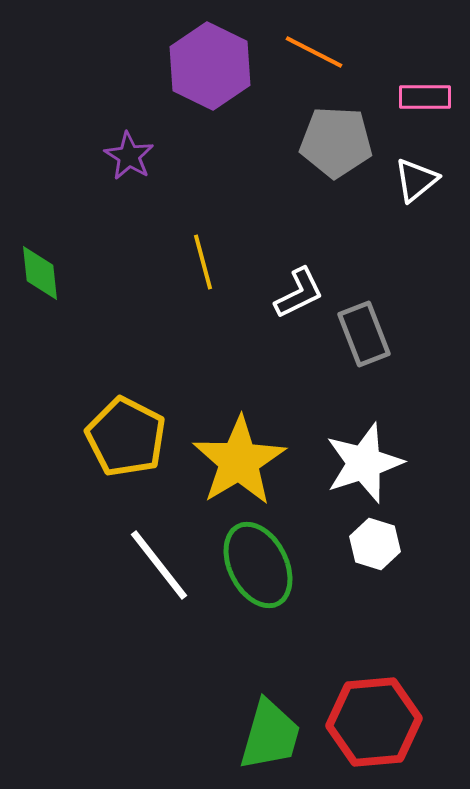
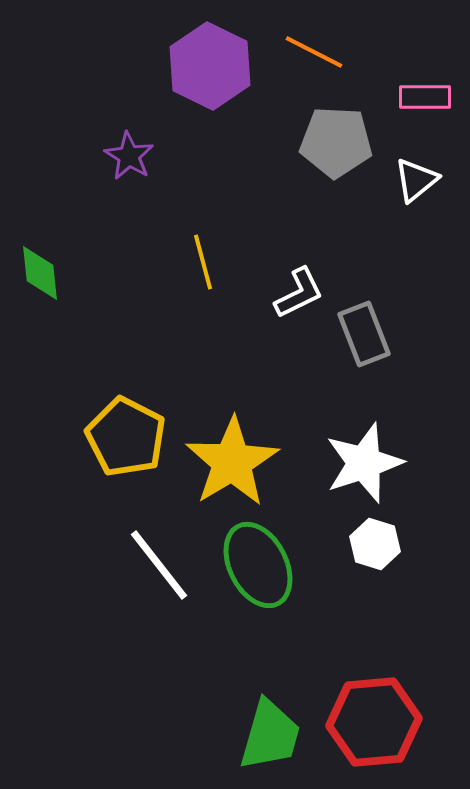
yellow star: moved 7 px left, 1 px down
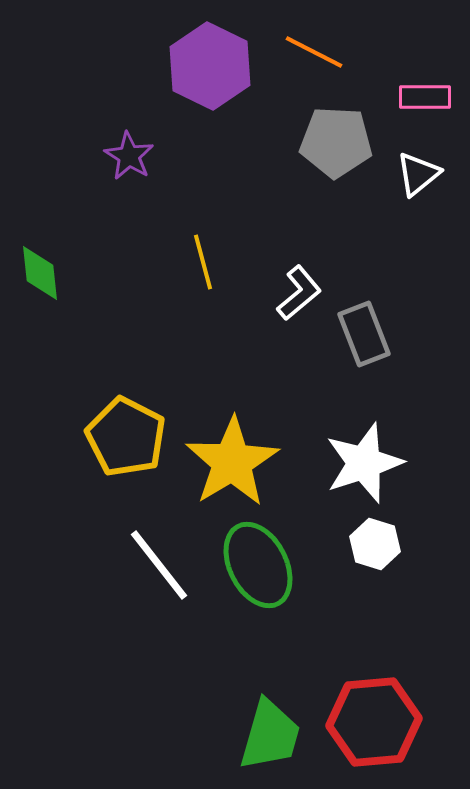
white triangle: moved 2 px right, 6 px up
white L-shape: rotated 14 degrees counterclockwise
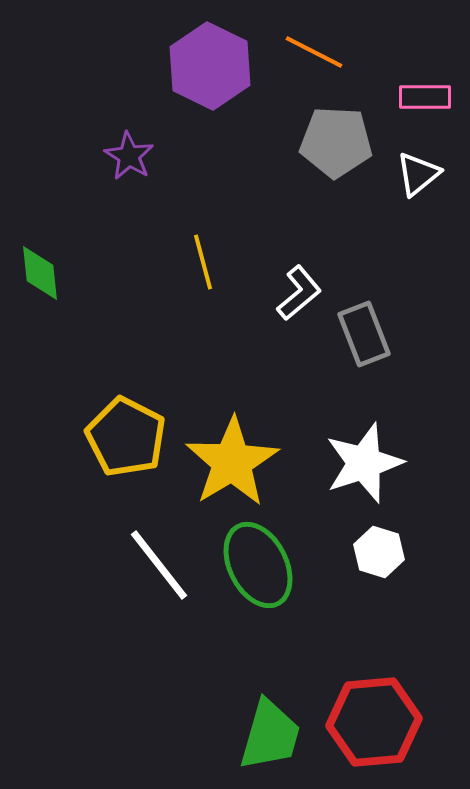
white hexagon: moved 4 px right, 8 px down
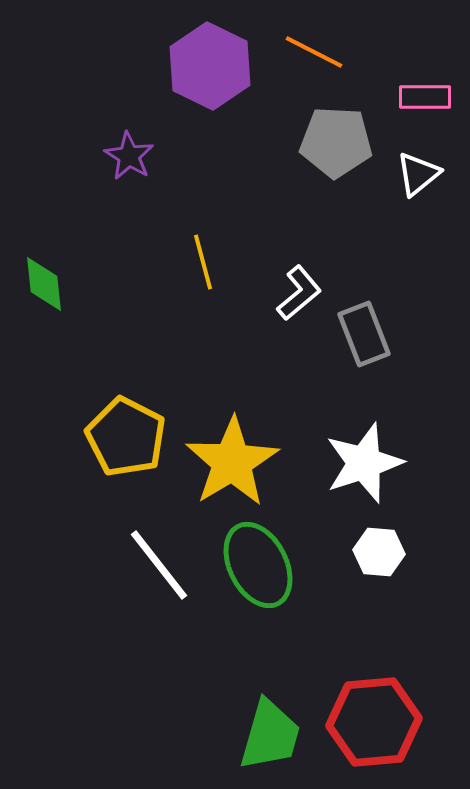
green diamond: moved 4 px right, 11 px down
white hexagon: rotated 12 degrees counterclockwise
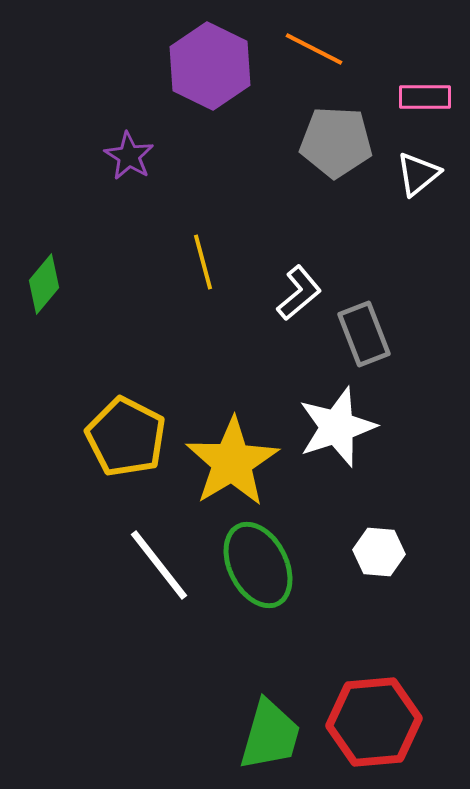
orange line: moved 3 px up
green diamond: rotated 46 degrees clockwise
white star: moved 27 px left, 36 px up
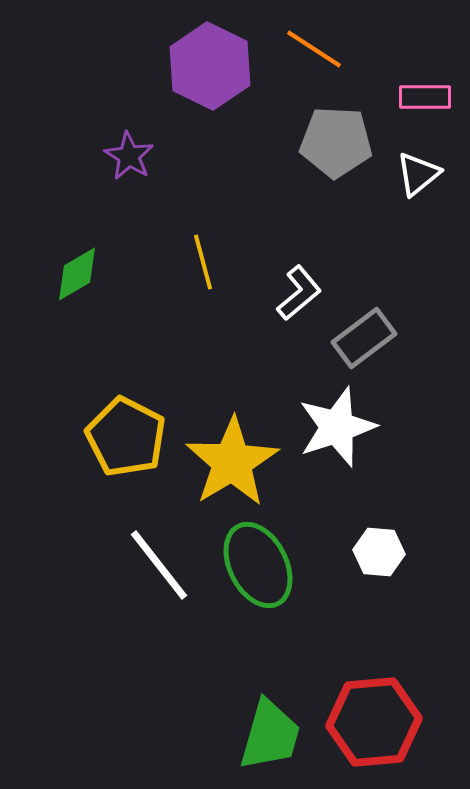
orange line: rotated 6 degrees clockwise
green diamond: moved 33 px right, 10 px up; rotated 20 degrees clockwise
gray rectangle: moved 4 px down; rotated 74 degrees clockwise
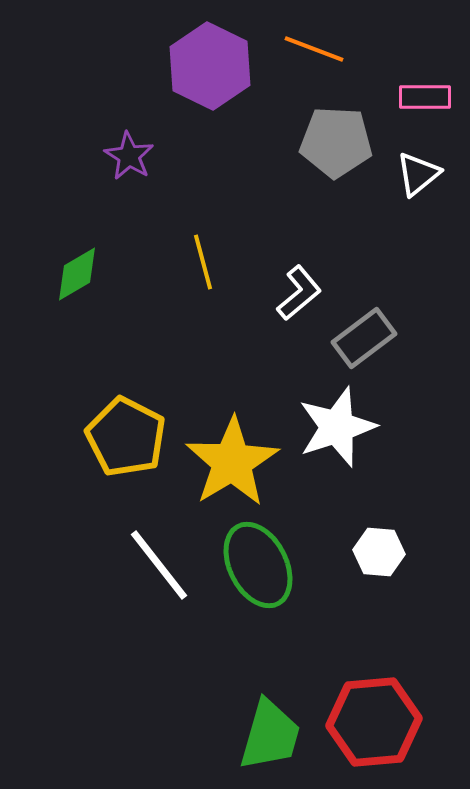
orange line: rotated 12 degrees counterclockwise
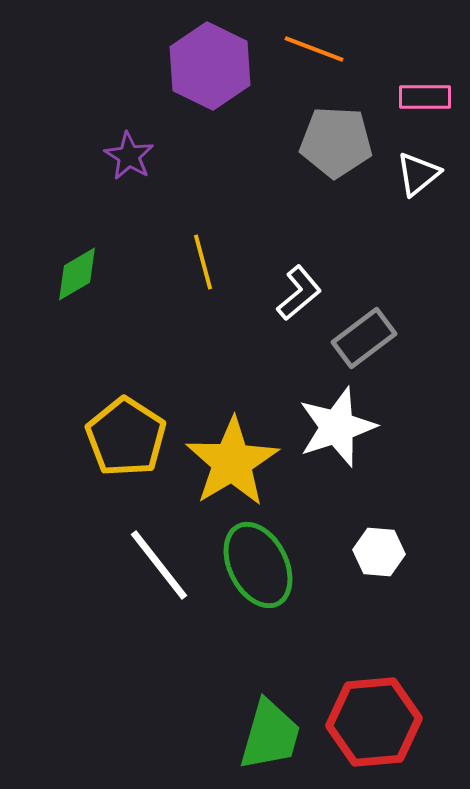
yellow pentagon: rotated 6 degrees clockwise
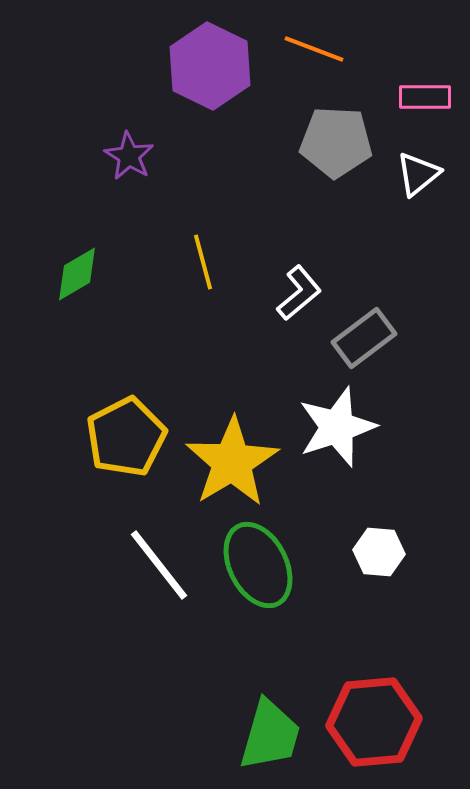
yellow pentagon: rotated 12 degrees clockwise
